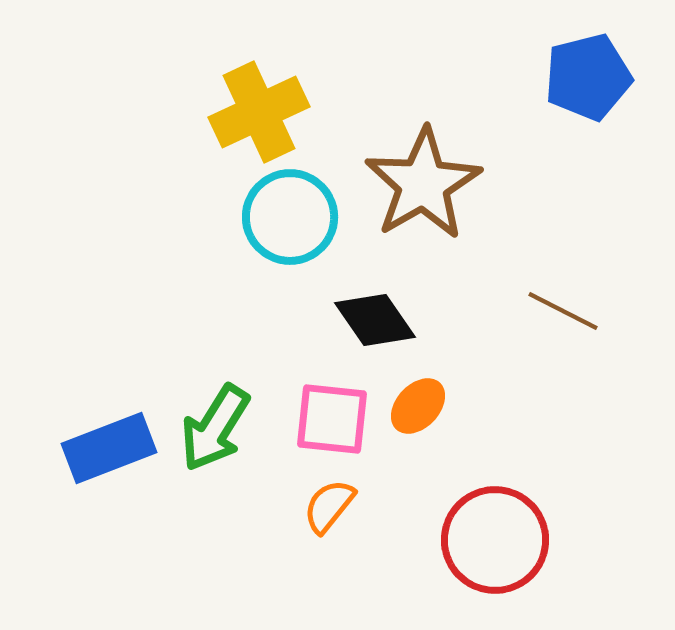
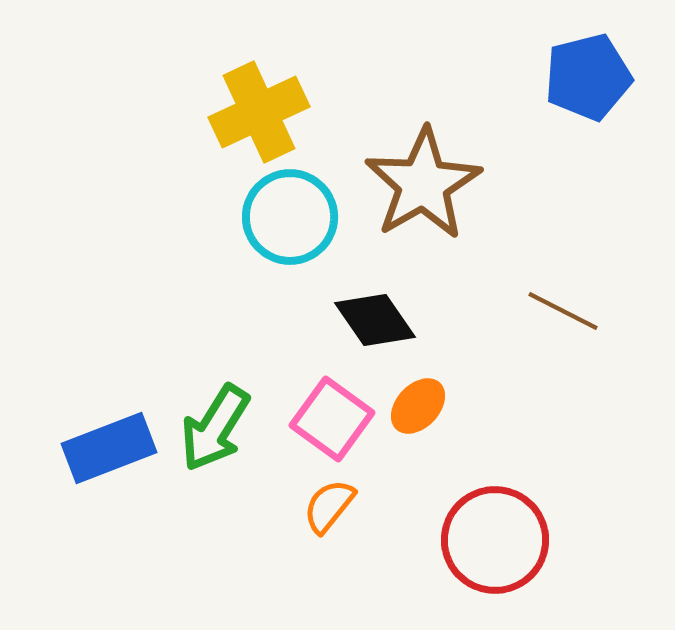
pink square: rotated 30 degrees clockwise
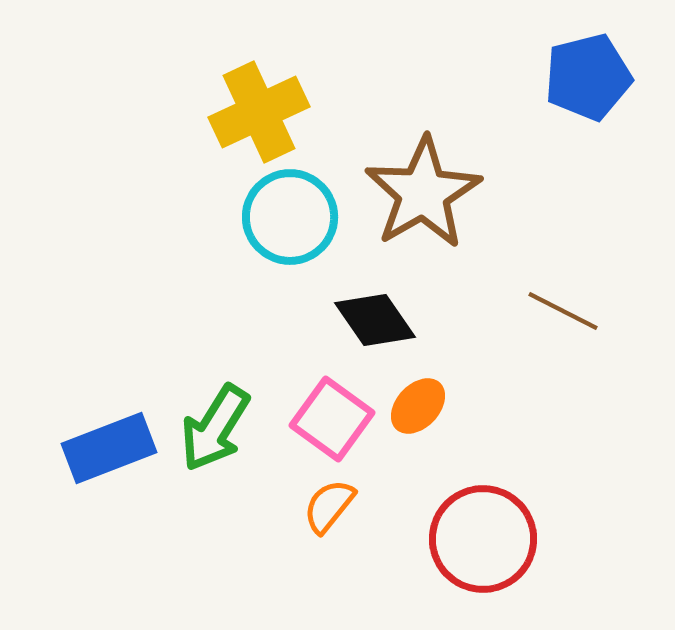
brown star: moved 9 px down
red circle: moved 12 px left, 1 px up
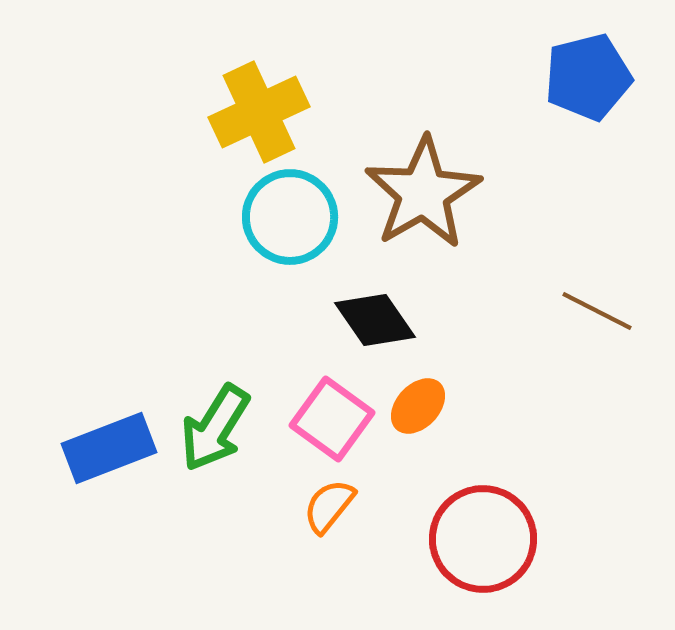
brown line: moved 34 px right
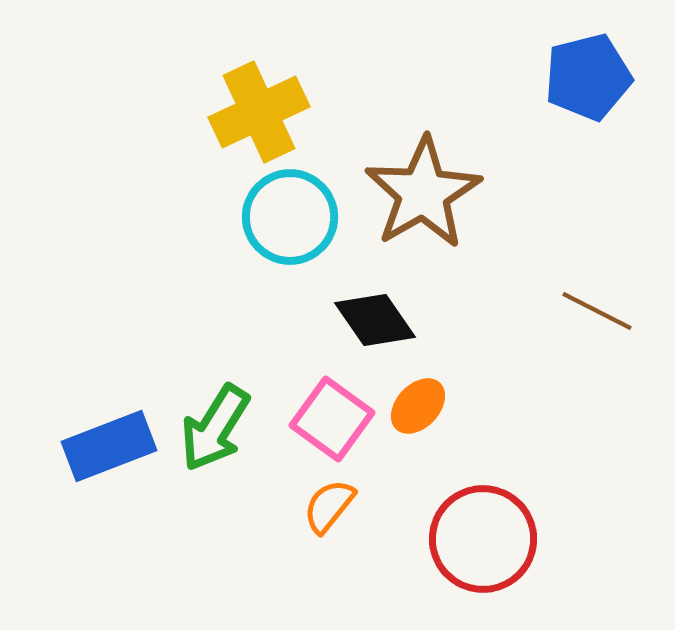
blue rectangle: moved 2 px up
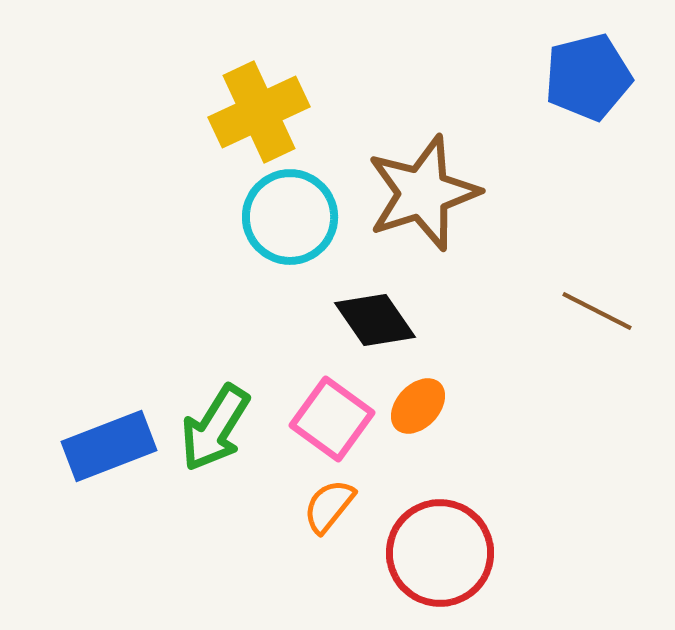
brown star: rotated 12 degrees clockwise
red circle: moved 43 px left, 14 px down
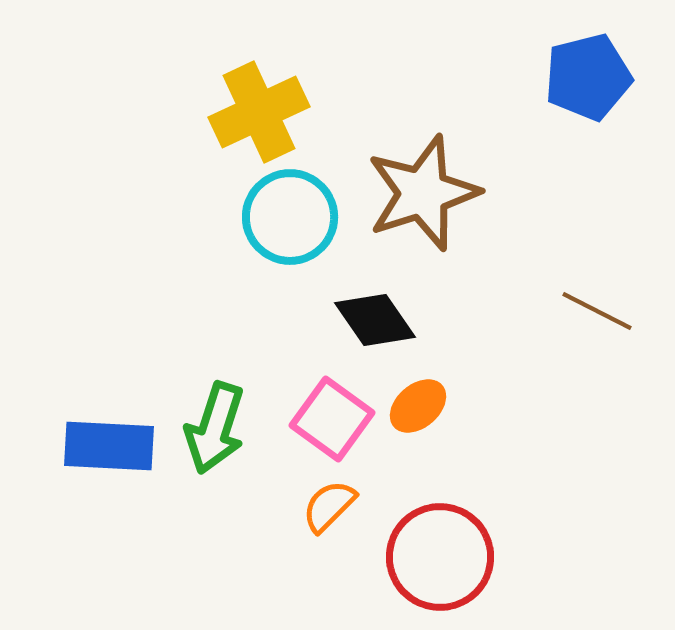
orange ellipse: rotated 6 degrees clockwise
green arrow: rotated 14 degrees counterclockwise
blue rectangle: rotated 24 degrees clockwise
orange semicircle: rotated 6 degrees clockwise
red circle: moved 4 px down
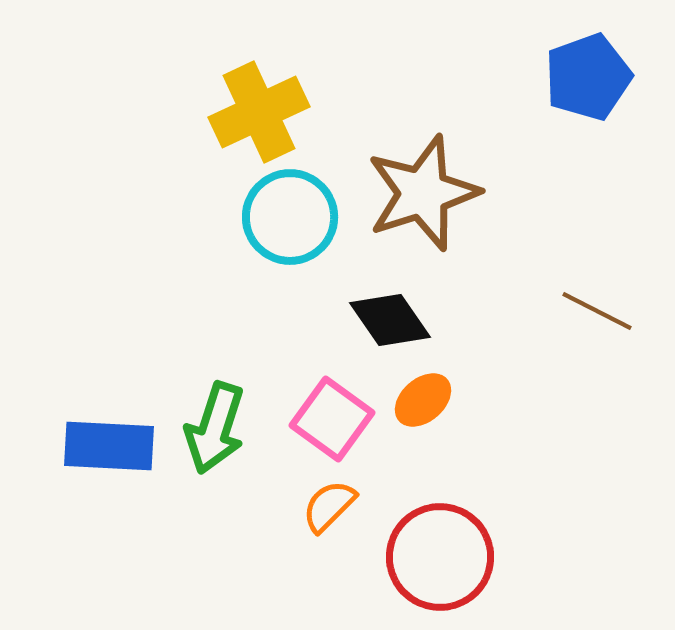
blue pentagon: rotated 6 degrees counterclockwise
black diamond: moved 15 px right
orange ellipse: moved 5 px right, 6 px up
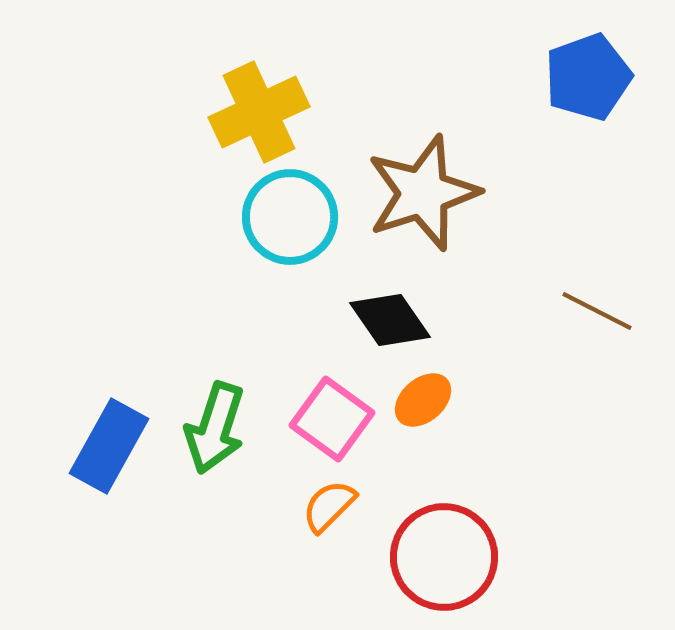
blue rectangle: rotated 64 degrees counterclockwise
red circle: moved 4 px right
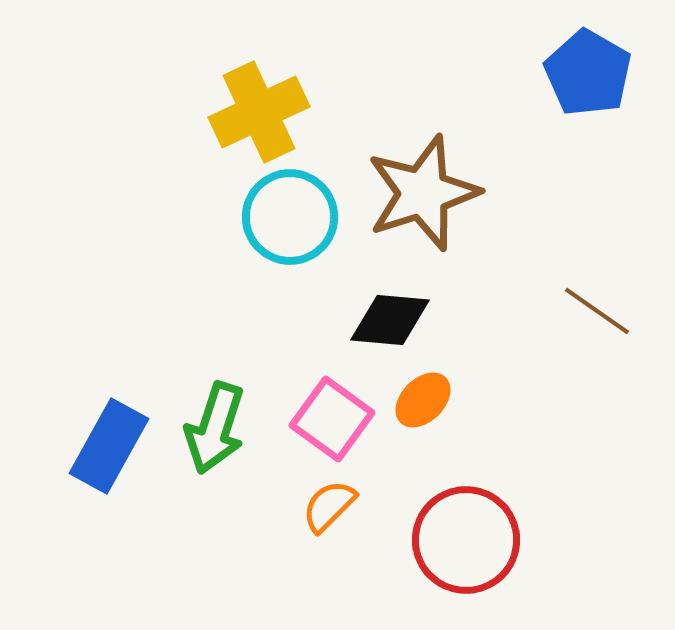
blue pentagon: moved 4 px up; rotated 22 degrees counterclockwise
brown line: rotated 8 degrees clockwise
black diamond: rotated 50 degrees counterclockwise
orange ellipse: rotated 4 degrees counterclockwise
red circle: moved 22 px right, 17 px up
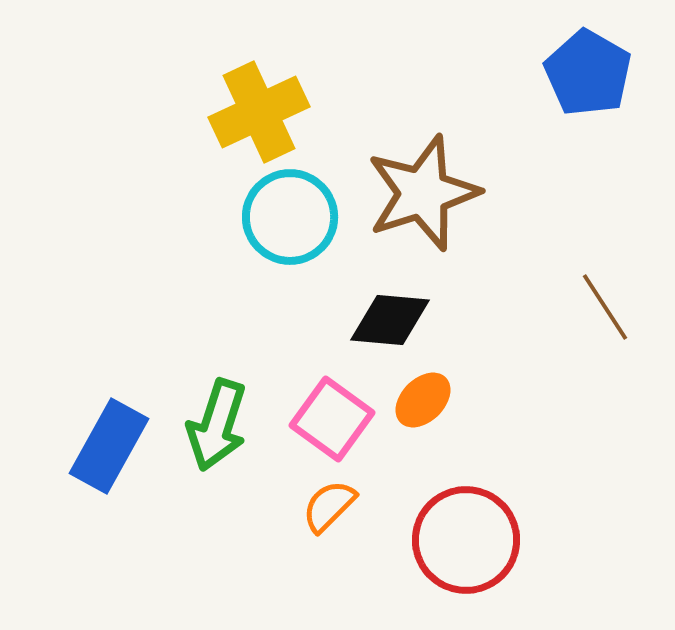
brown line: moved 8 px right, 4 px up; rotated 22 degrees clockwise
green arrow: moved 2 px right, 3 px up
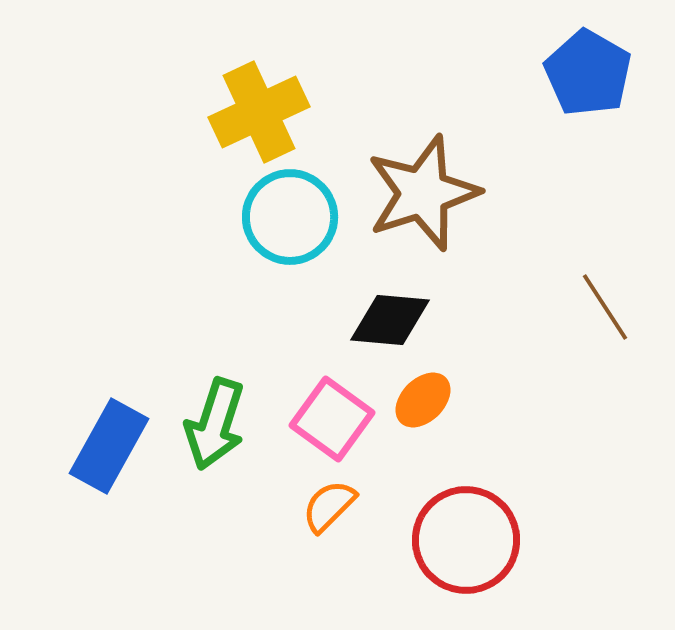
green arrow: moved 2 px left, 1 px up
